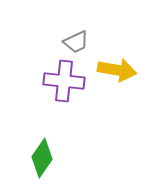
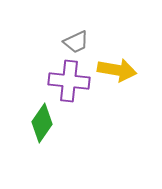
purple cross: moved 5 px right
green diamond: moved 35 px up
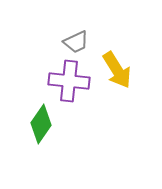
yellow arrow: rotated 48 degrees clockwise
green diamond: moved 1 px left, 1 px down
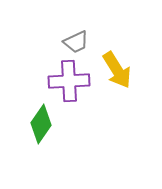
purple cross: rotated 9 degrees counterclockwise
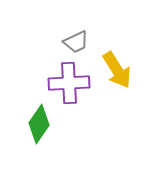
purple cross: moved 2 px down
green diamond: moved 2 px left
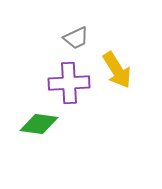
gray trapezoid: moved 4 px up
green diamond: rotated 63 degrees clockwise
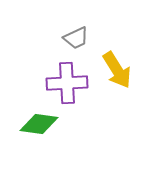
purple cross: moved 2 px left
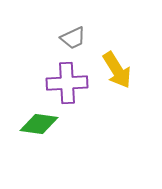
gray trapezoid: moved 3 px left
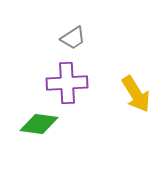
gray trapezoid: rotated 8 degrees counterclockwise
yellow arrow: moved 19 px right, 24 px down
